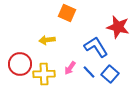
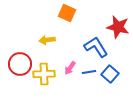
blue line: rotated 56 degrees counterclockwise
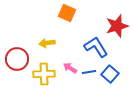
red star: moved 1 px left, 1 px up; rotated 30 degrees counterclockwise
yellow arrow: moved 3 px down
red circle: moved 3 px left, 5 px up
pink arrow: rotated 88 degrees clockwise
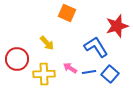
yellow arrow: rotated 126 degrees counterclockwise
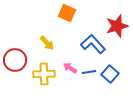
blue L-shape: moved 3 px left, 3 px up; rotated 10 degrees counterclockwise
red circle: moved 2 px left, 1 px down
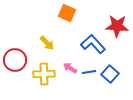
red star: rotated 20 degrees clockwise
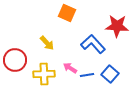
blue line: moved 2 px left, 3 px down
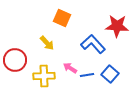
orange square: moved 5 px left, 5 px down
yellow cross: moved 2 px down
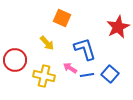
red star: moved 1 px right, 1 px down; rotated 30 degrees counterclockwise
blue L-shape: moved 8 px left, 5 px down; rotated 25 degrees clockwise
yellow cross: rotated 15 degrees clockwise
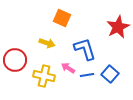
yellow arrow: rotated 28 degrees counterclockwise
pink arrow: moved 2 px left
